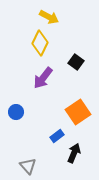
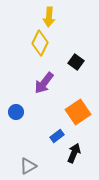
yellow arrow: rotated 66 degrees clockwise
purple arrow: moved 1 px right, 5 px down
gray triangle: rotated 42 degrees clockwise
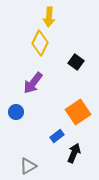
purple arrow: moved 11 px left
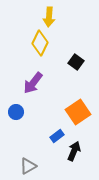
black arrow: moved 2 px up
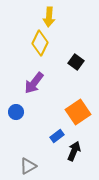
purple arrow: moved 1 px right
